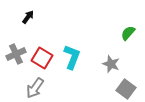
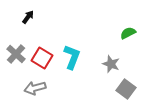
green semicircle: rotated 21 degrees clockwise
gray cross: rotated 24 degrees counterclockwise
gray arrow: rotated 40 degrees clockwise
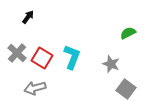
gray cross: moved 1 px right, 1 px up
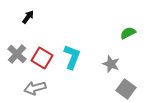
gray cross: moved 1 px down
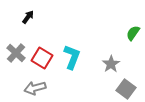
green semicircle: moved 5 px right; rotated 28 degrees counterclockwise
gray cross: moved 1 px left, 1 px up
gray star: rotated 18 degrees clockwise
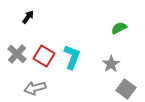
green semicircle: moved 14 px left, 5 px up; rotated 28 degrees clockwise
gray cross: moved 1 px right, 1 px down
red square: moved 2 px right, 2 px up
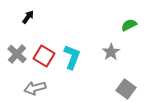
green semicircle: moved 10 px right, 3 px up
gray star: moved 12 px up
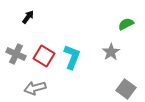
green semicircle: moved 3 px left, 1 px up
gray cross: moved 1 px left; rotated 18 degrees counterclockwise
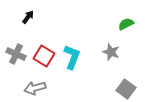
gray star: rotated 18 degrees counterclockwise
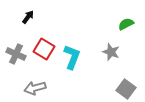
red square: moved 7 px up
